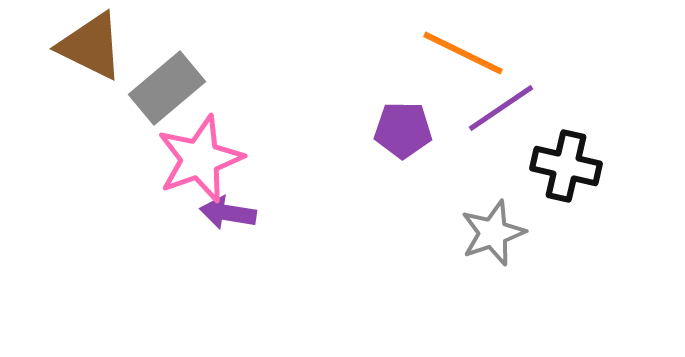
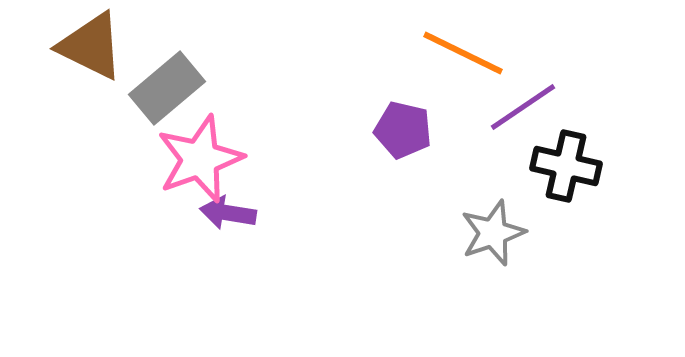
purple line: moved 22 px right, 1 px up
purple pentagon: rotated 12 degrees clockwise
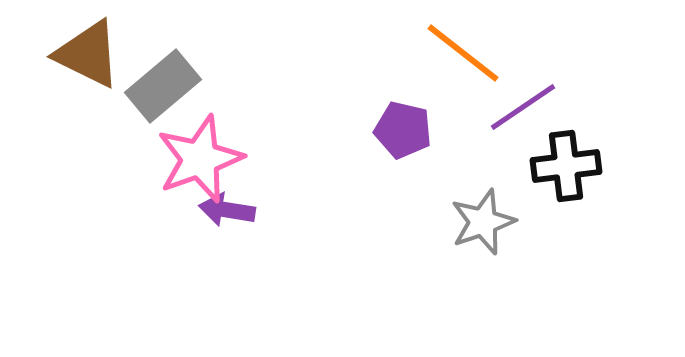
brown triangle: moved 3 px left, 8 px down
orange line: rotated 12 degrees clockwise
gray rectangle: moved 4 px left, 2 px up
black cross: rotated 20 degrees counterclockwise
purple arrow: moved 1 px left, 3 px up
gray star: moved 10 px left, 11 px up
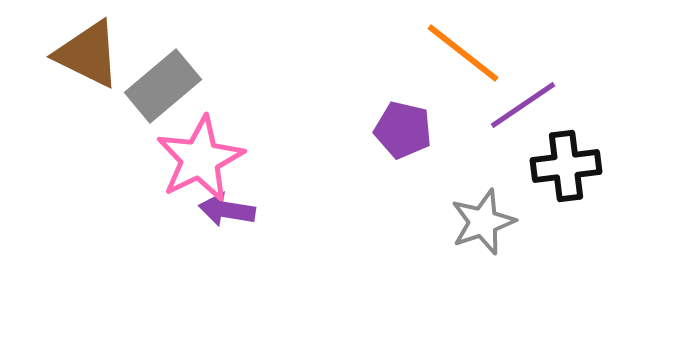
purple line: moved 2 px up
pink star: rotated 6 degrees counterclockwise
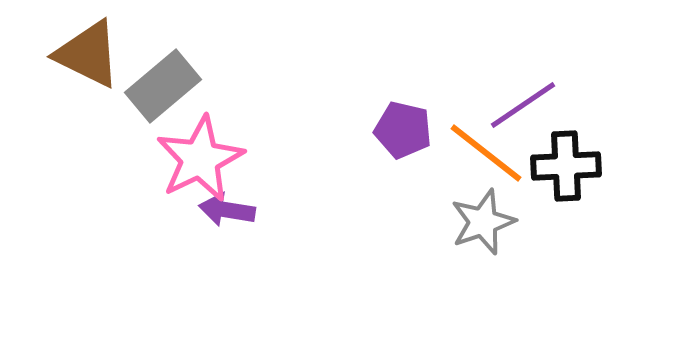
orange line: moved 23 px right, 100 px down
black cross: rotated 4 degrees clockwise
